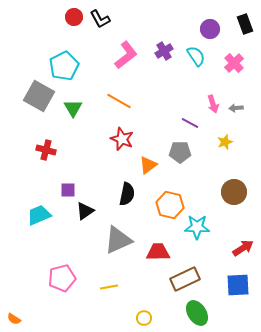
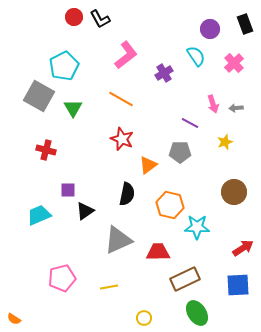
purple cross: moved 22 px down
orange line: moved 2 px right, 2 px up
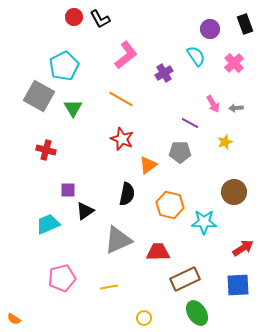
pink arrow: rotated 12 degrees counterclockwise
cyan trapezoid: moved 9 px right, 9 px down
cyan star: moved 7 px right, 5 px up
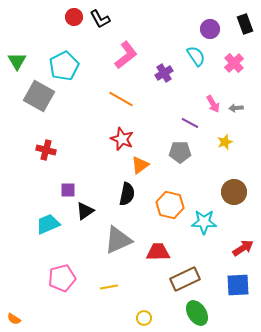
green triangle: moved 56 px left, 47 px up
orange triangle: moved 8 px left
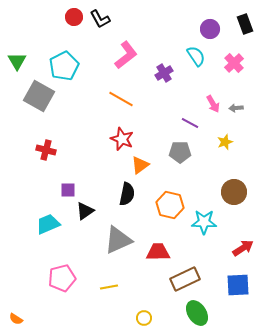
orange semicircle: moved 2 px right
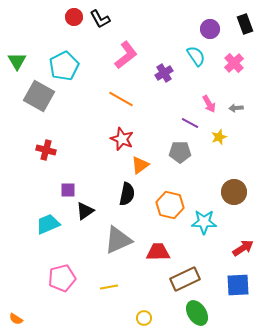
pink arrow: moved 4 px left
yellow star: moved 6 px left, 5 px up
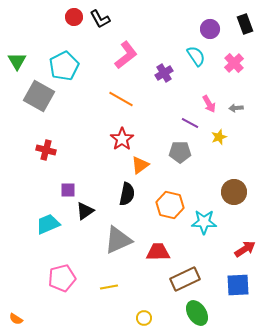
red star: rotated 15 degrees clockwise
red arrow: moved 2 px right, 1 px down
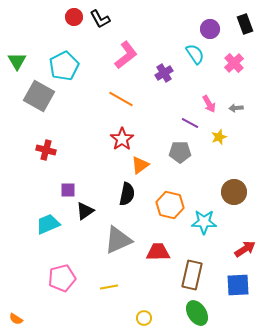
cyan semicircle: moved 1 px left, 2 px up
brown rectangle: moved 7 px right, 4 px up; rotated 52 degrees counterclockwise
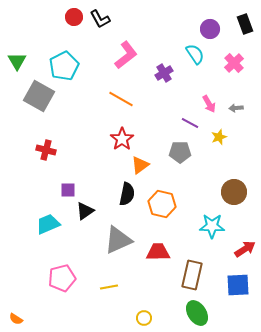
orange hexagon: moved 8 px left, 1 px up
cyan star: moved 8 px right, 4 px down
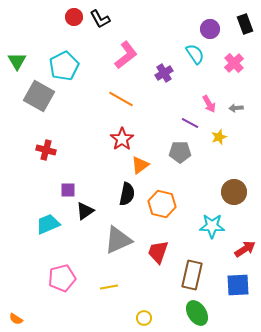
red trapezoid: rotated 70 degrees counterclockwise
